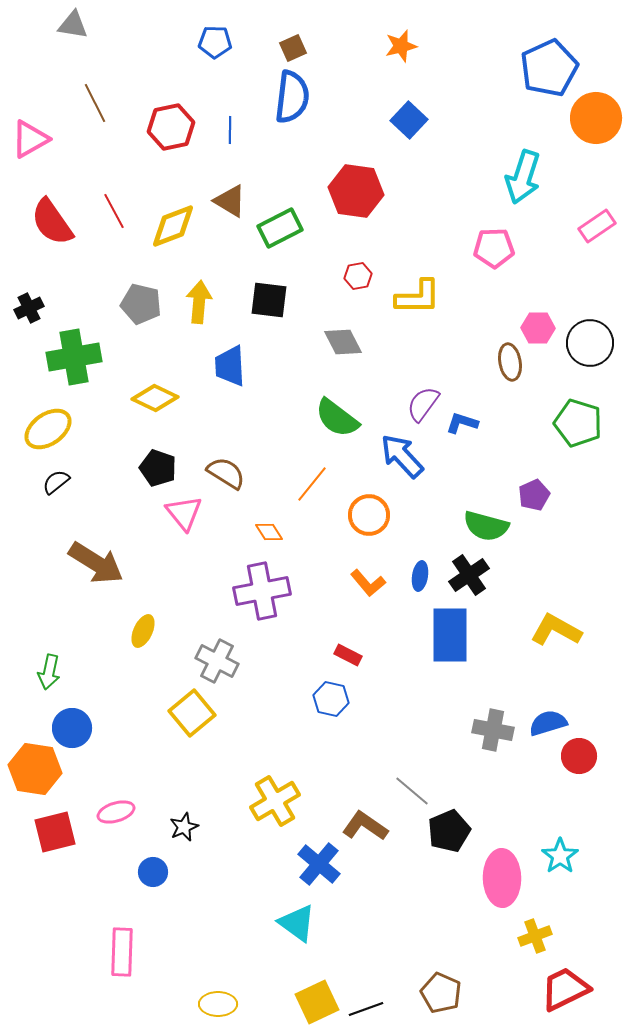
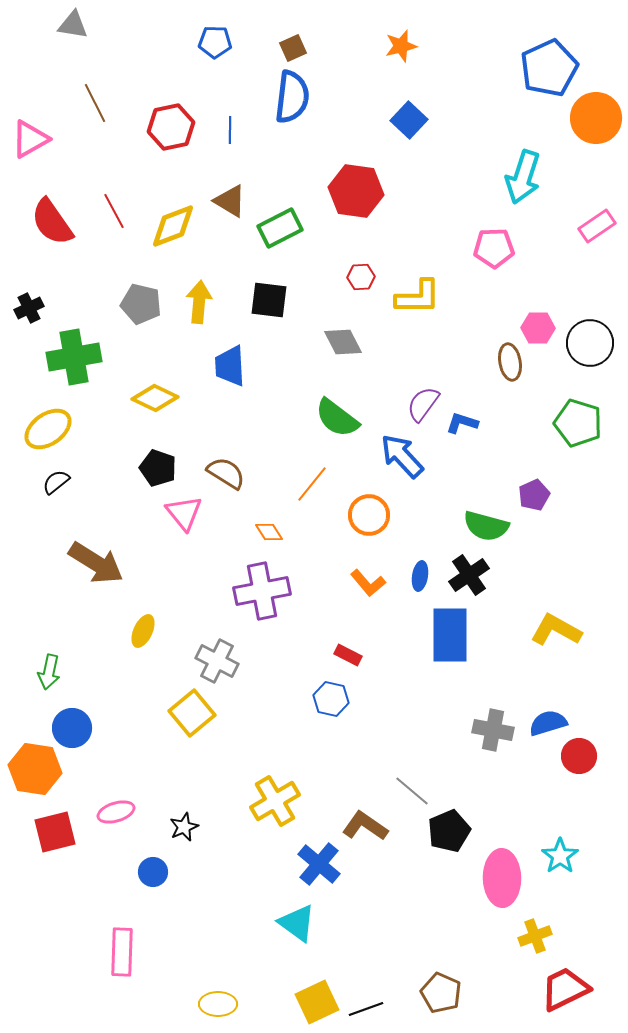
red hexagon at (358, 276): moved 3 px right, 1 px down; rotated 8 degrees clockwise
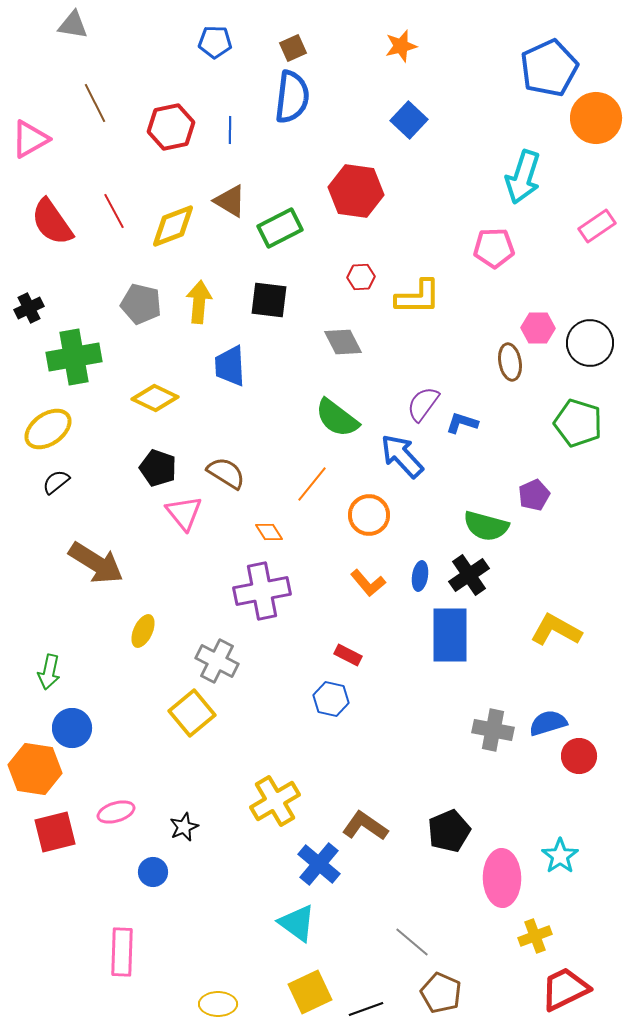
gray line at (412, 791): moved 151 px down
yellow square at (317, 1002): moved 7 px left, 10 px up
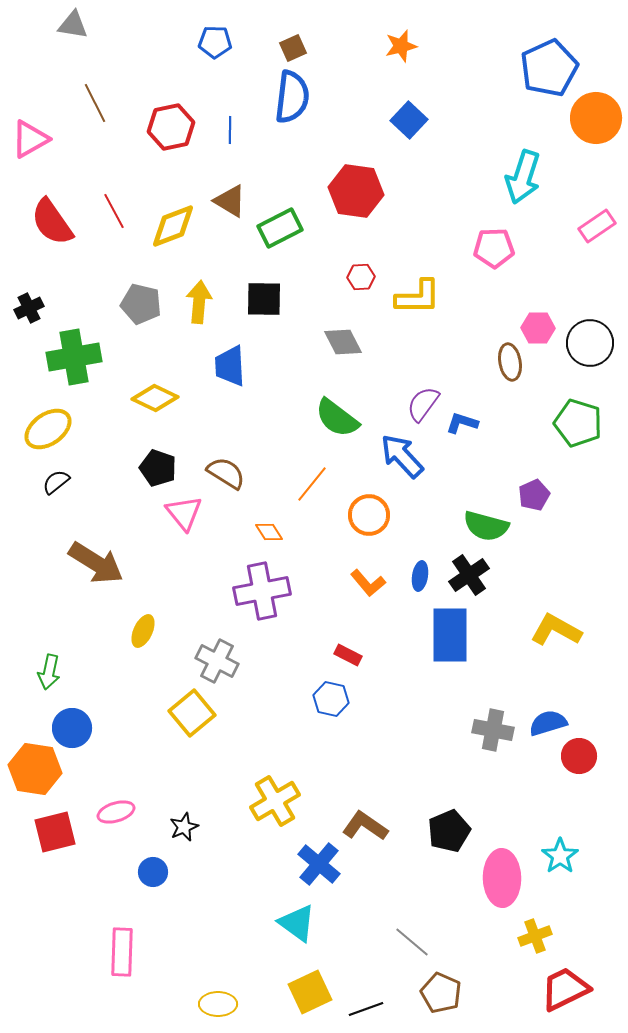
black square at (269, 300): moved 5 px left, 1 px up; rotated 6 degrees counterclockwise
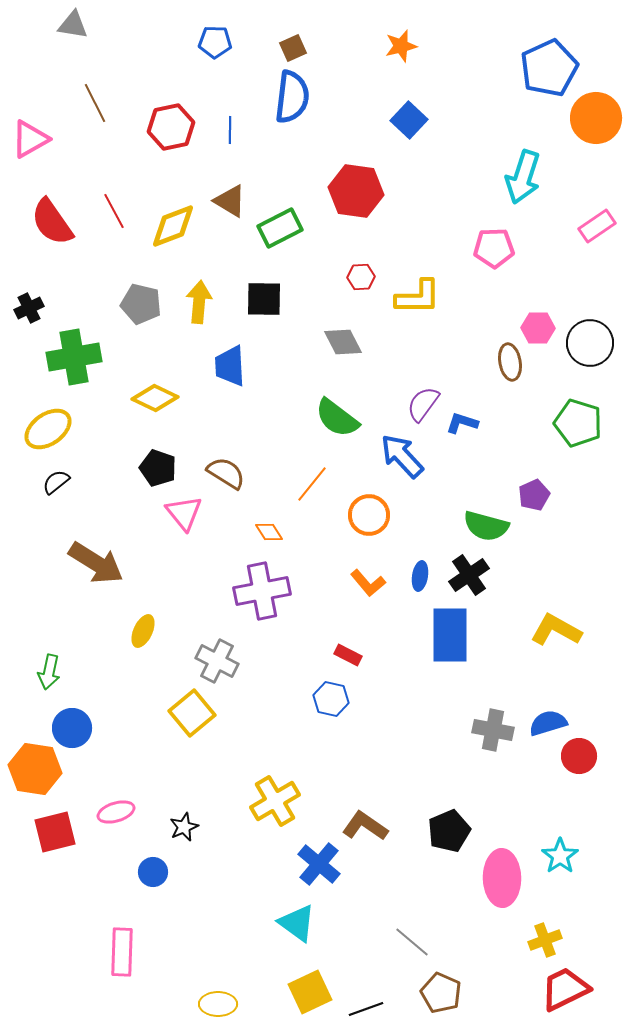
yellow cross at (535, 936): moved 10 px right, 4 px down
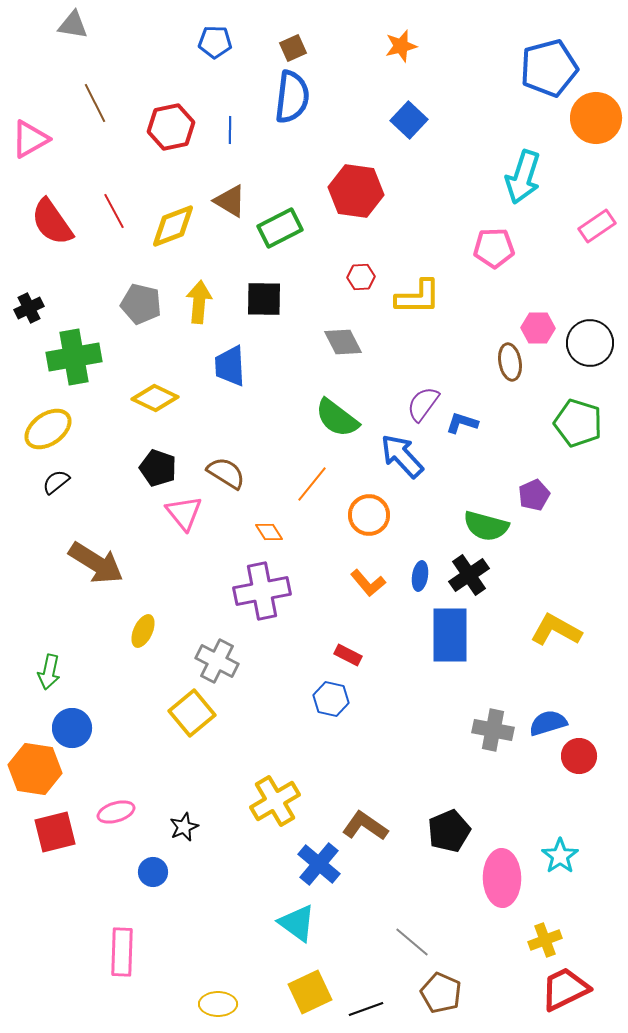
blue pentagon at (549, 68): rotated 10 degrees clockwise
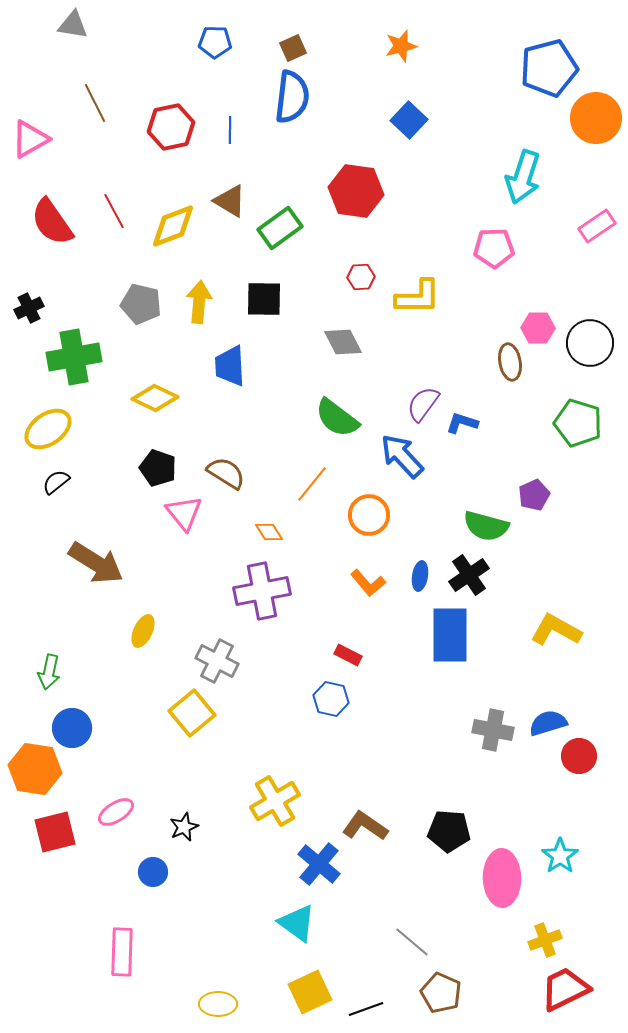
green rectangle at (280, 228): rotated 9 degrees counterclockwise
pink ellipse at (116, 812): rotated 15 degrees counterclockwise
black pentagon at (449, 831): rotated 27 degrees clockwise
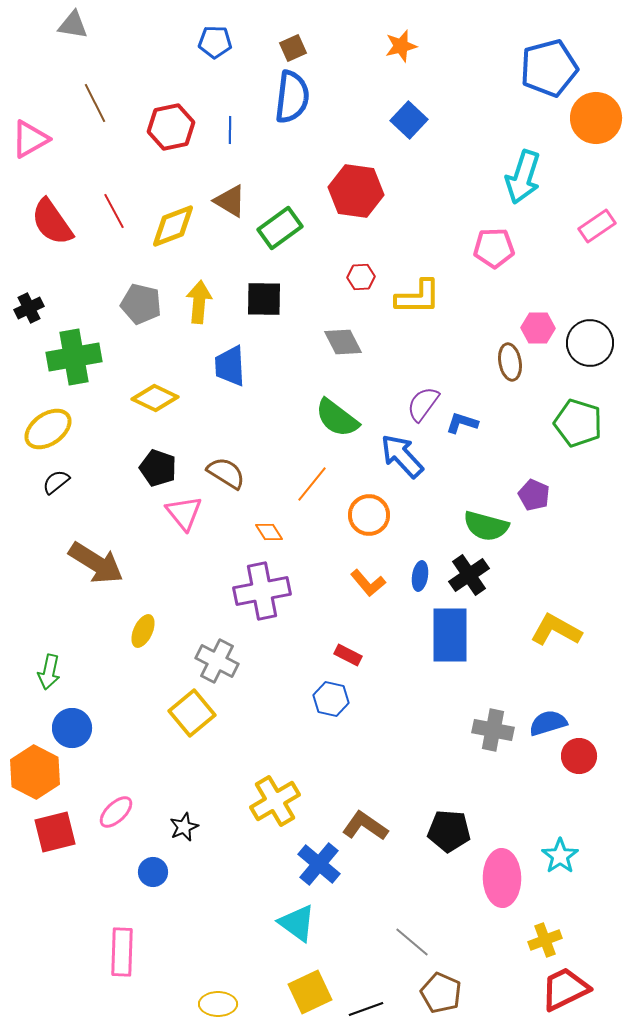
purple pentagon at (534, 495): rotated 24 degrees counterclockwise
orange hexagon at (35, 769): moved 3 px down; rotated 18 degrees clockwise
pink ellipse at (116, 812): rotated 12 degrees counterclockwise
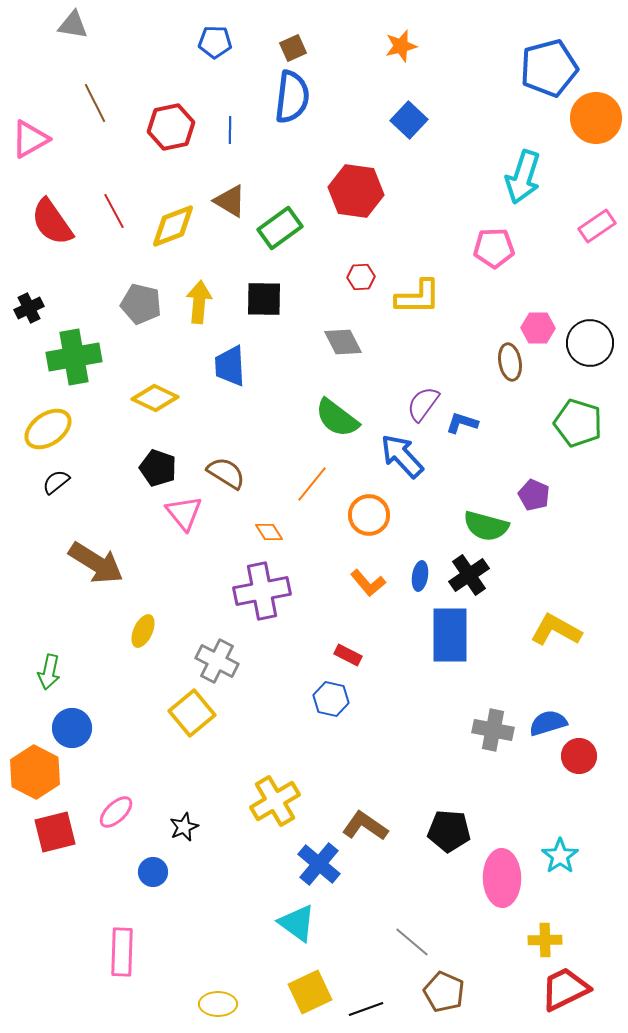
yellow cross at (545, 940): rotated 20 degrees clockwise
brown pentagon at (441, 993): moved 3 px right, 1 px up
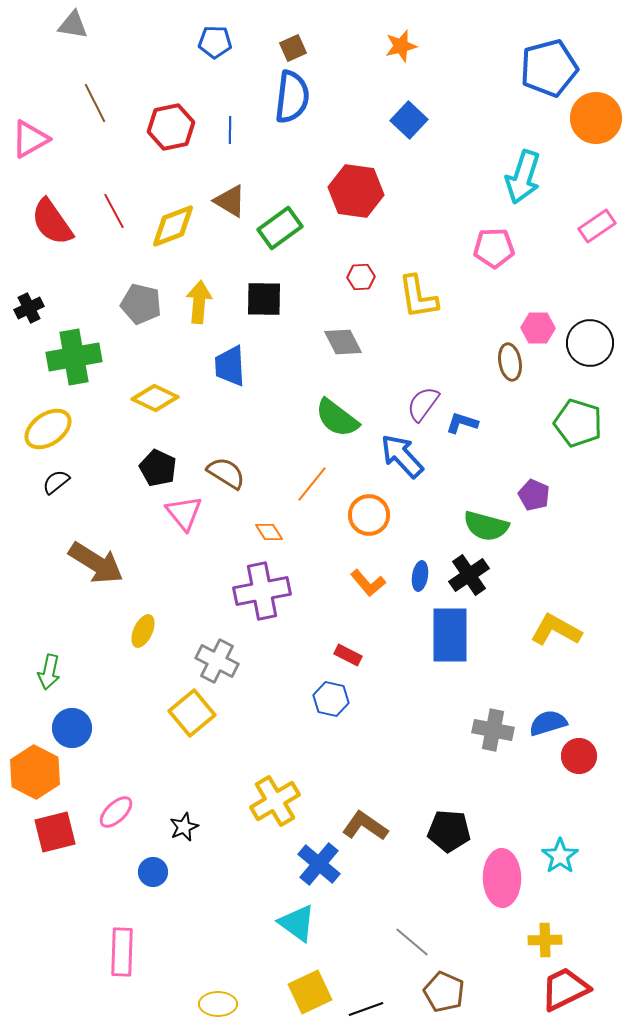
yellow L-shape at (418, 297): rotated 81 degrees clockwise
black pentagon at (158, 468): rotated 6 degrees clockwise
